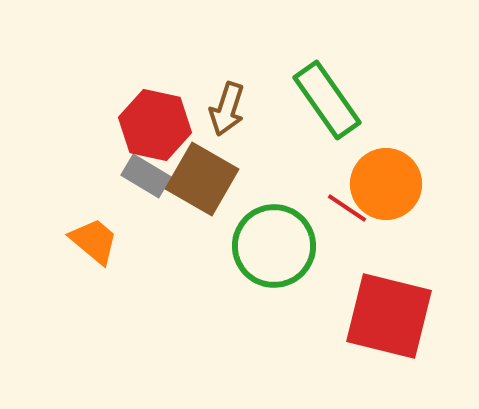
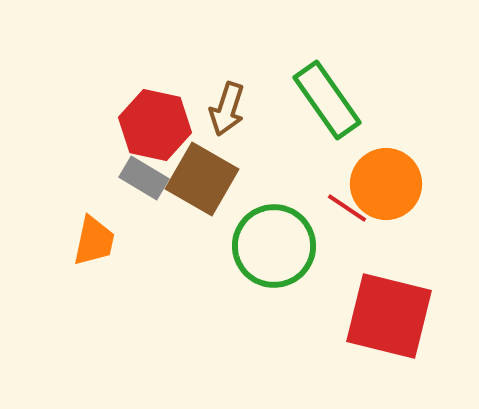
gray rectangle: moved 2 px left, 2 px down
orange trapezoid: rotated 62 degrees clockwise
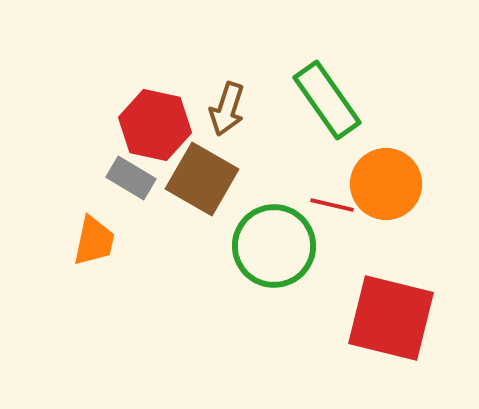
gray rectangle: moved 13 px left
red line: moved 15 px left, 3 px up; rotated 21 degrees counterclockwise
red square: moved 2 px right, 2 px down
